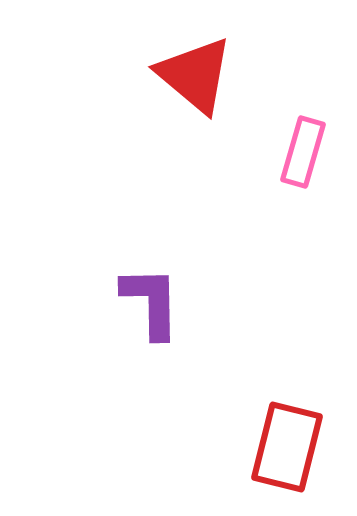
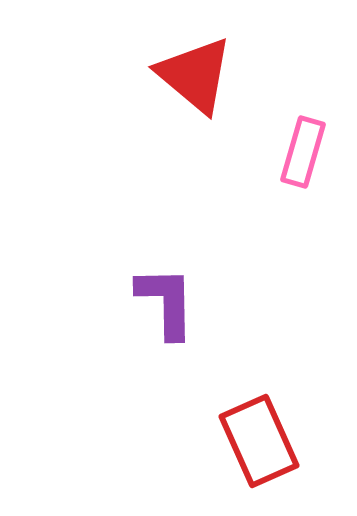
purple L-shape: moved 15 px right
red rectangle: moved 28 px left, 6 px up; rotated 38 degrees counterclockwise
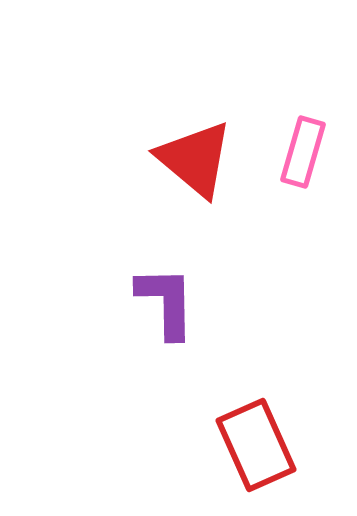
red triangle: moved 84 px down
red rectangle: moved 3 px left, 4 px down
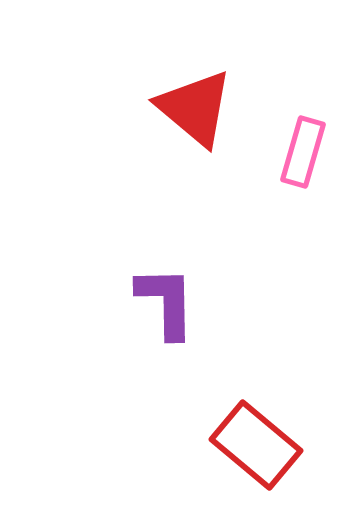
red triangle: moved 51 px up
red rectangle: rotated 26 degrees counterclockwise
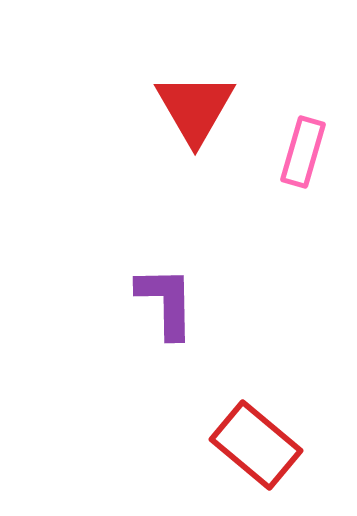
red triangle: rotated 20 degrees clockwise
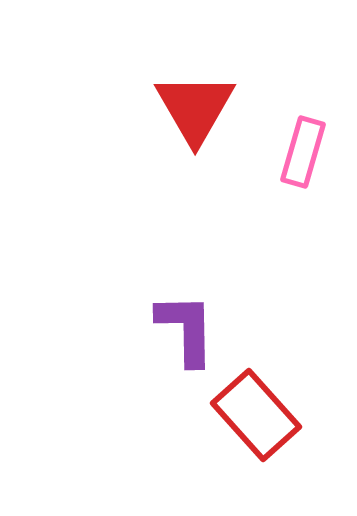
purple L-shape: moved 20 px right, 27 px down
red rectangle: moved 30 px up; rotated 8 degrees clockwise
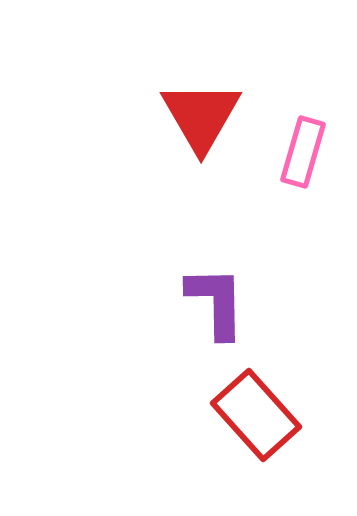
red triangle: moved 6 px right, 8 px down
purple L-shape: moved 30 px right, 27 px up
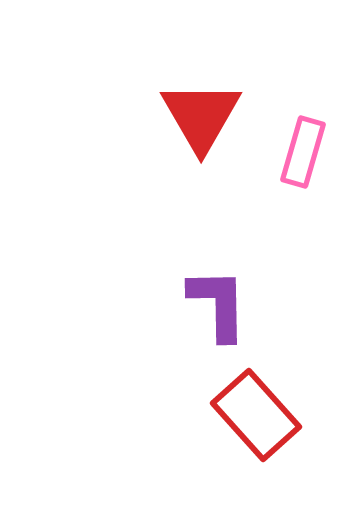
purple L-shape: moved 2 px right, 2 px down
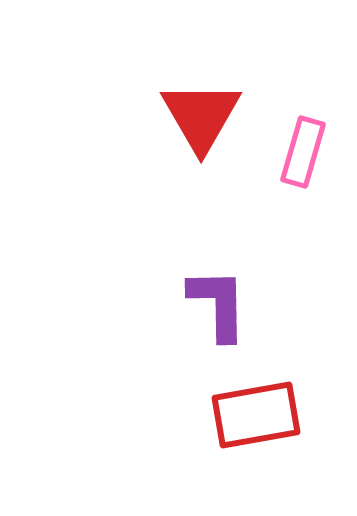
red rectangle: rotated 58 degrees counterclockwise
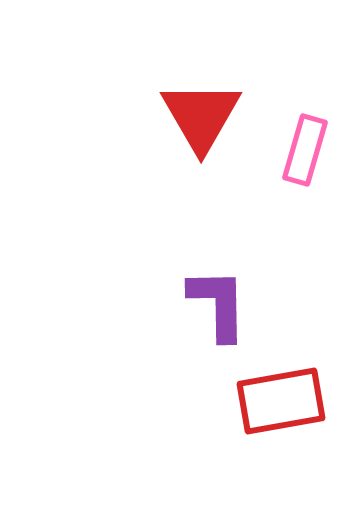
pink rectangle: moved 2 px right, 2 px up
red rectangle: moved 25 px right, 14 px up
